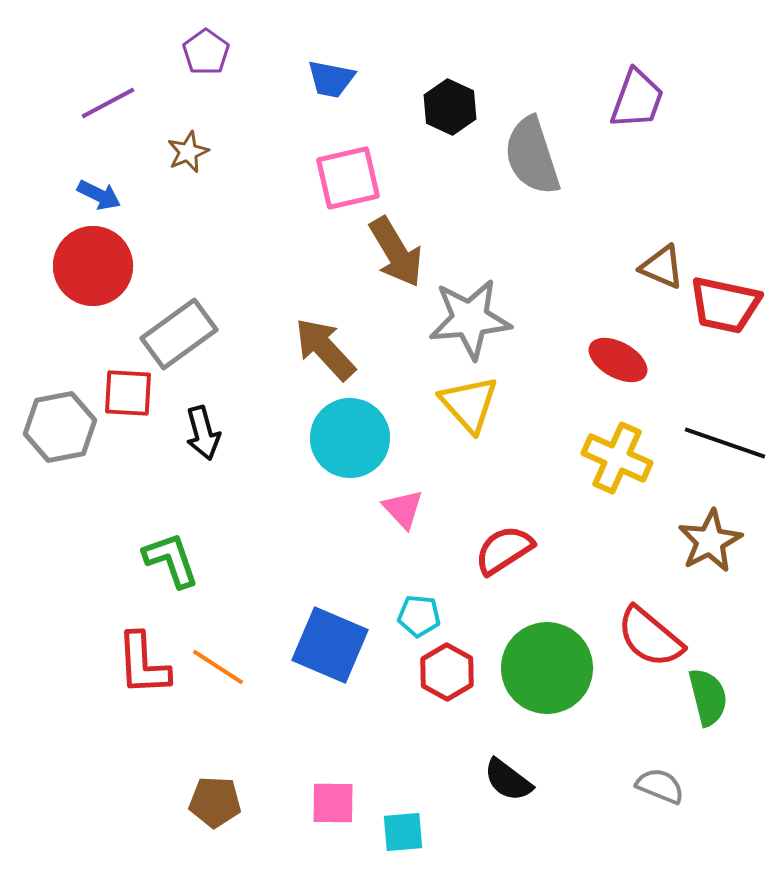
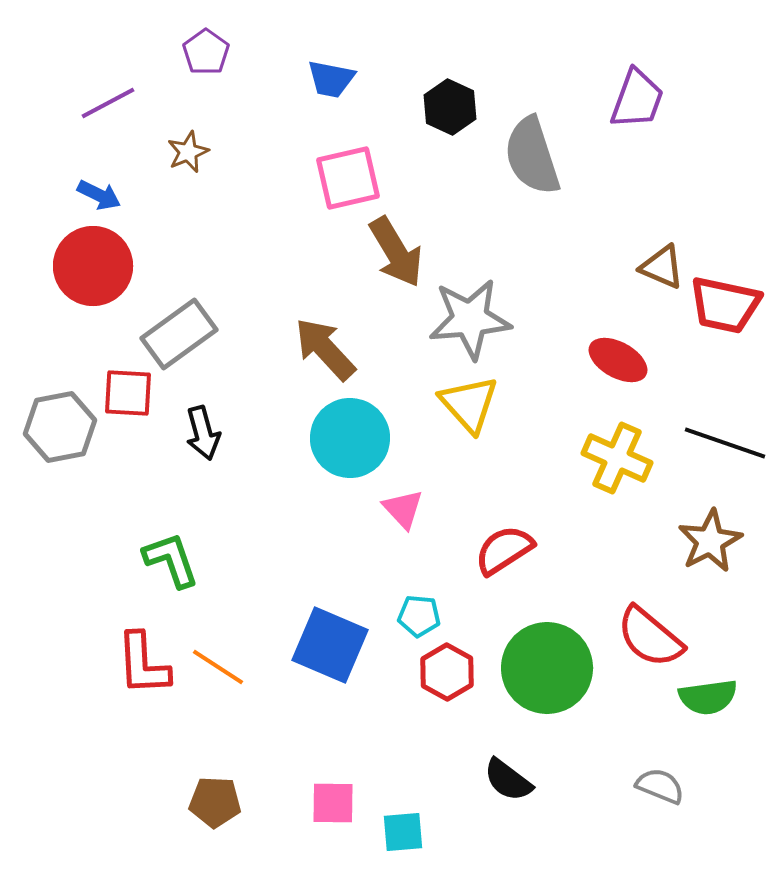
green semicircle at (708, 697): rotated 96 degrees clockwise
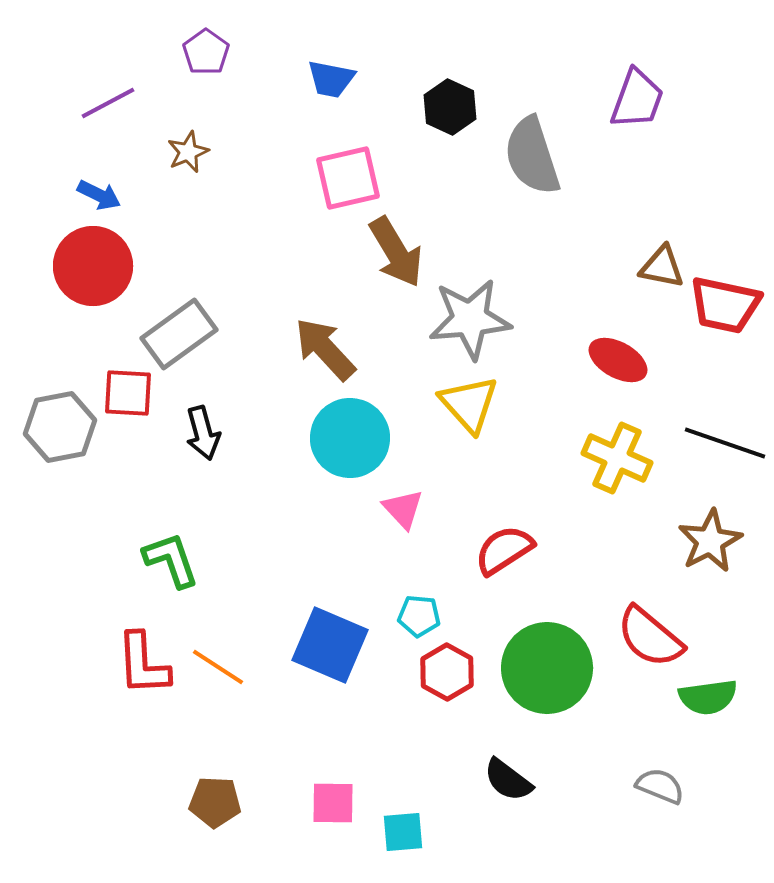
brown triangle at (662, 267): rotated 12 degrees counterclockwise
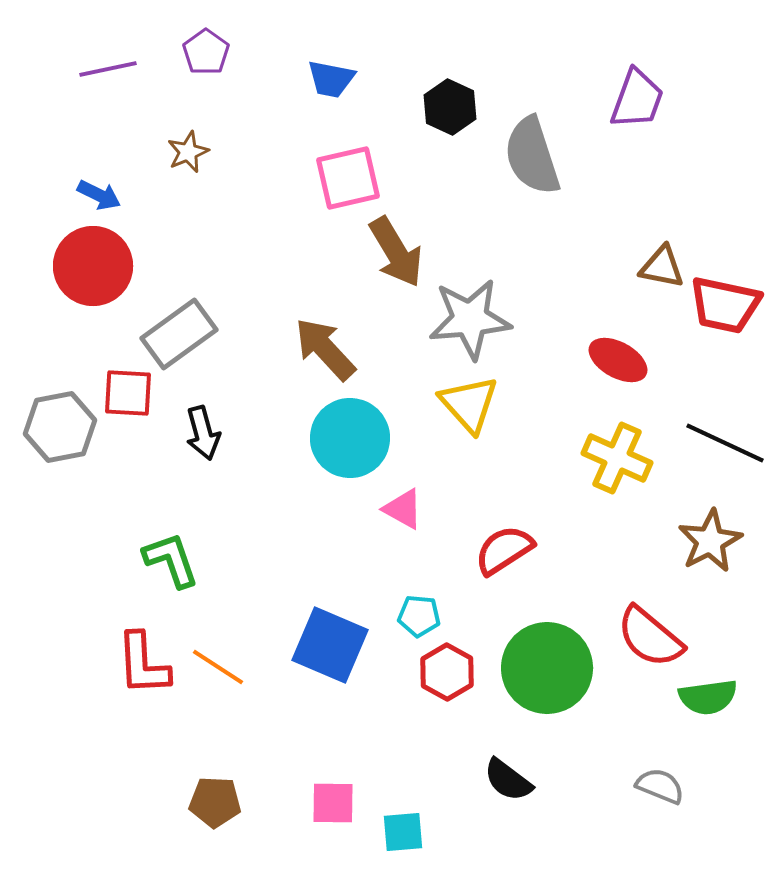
purple line at (108, 103): moved 34 px up; rotated 16 degrees clockwise
black line at (725, 443): rotated 6 degrees clockwise
pink triangle at (403, 509): rotated 18 degrees counterclockwise
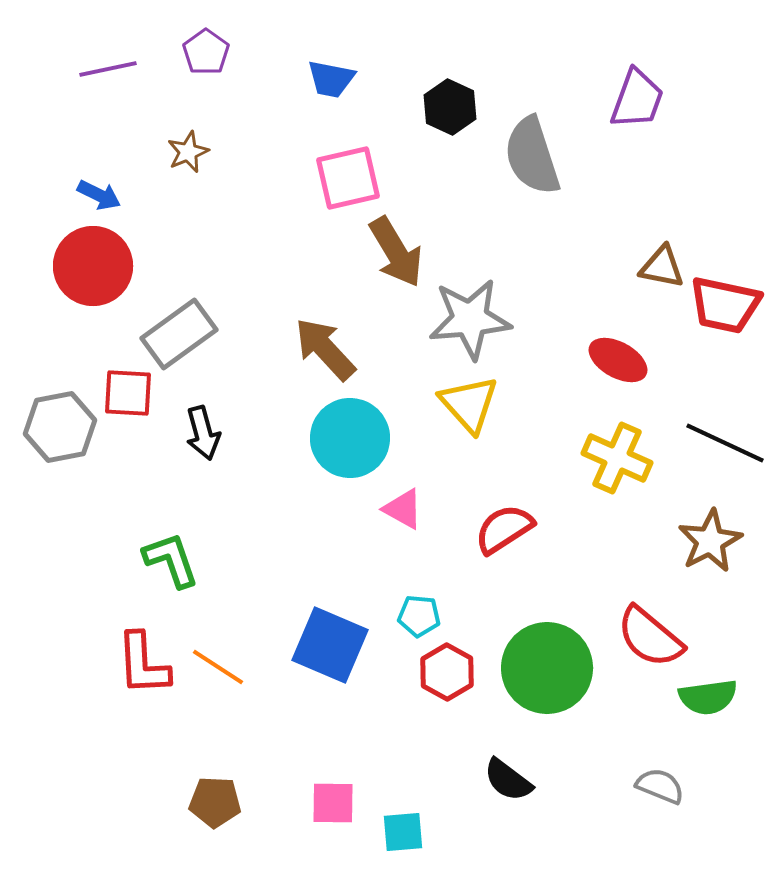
red semicircle at (504, 550): moved 21 px up
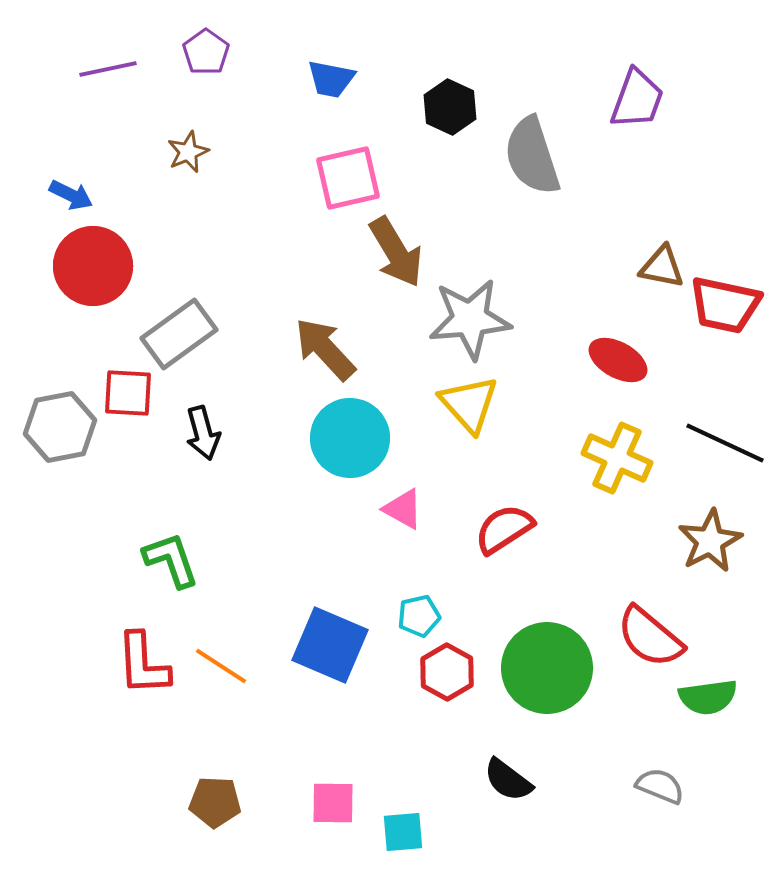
blue arrow at (99, 195): moved 28 px left
cyan pentagon at (419, 616): rotated 18 degrees counterclockwise
orange line at (218, 667): moved 3 px right, 1 px up
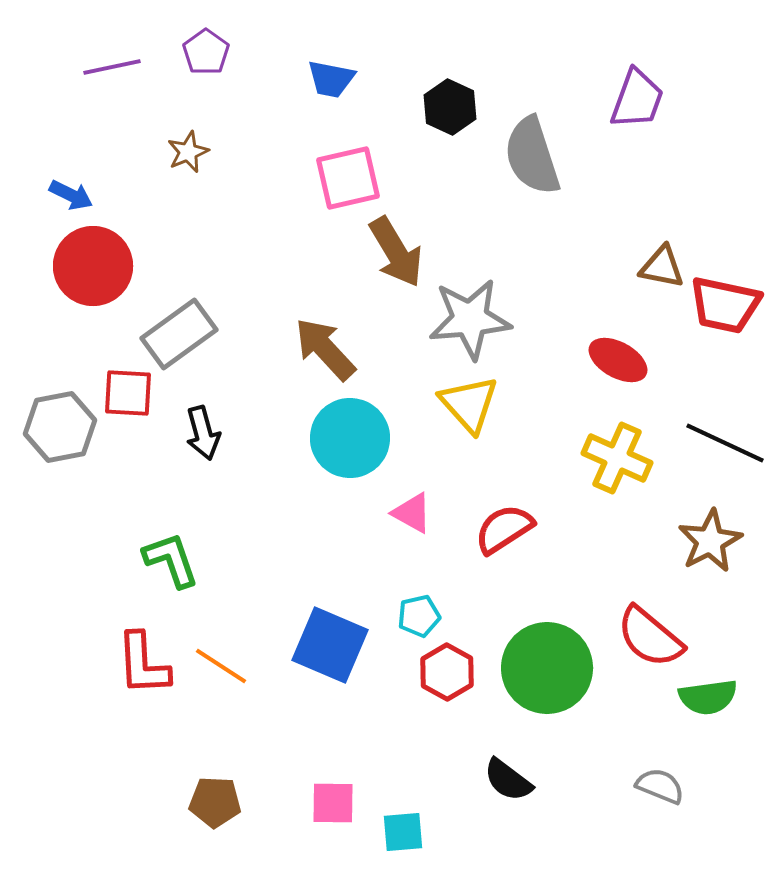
purple line at (108, 69): moved 4 px right, 2 px up
pink triangle at (403, 509): moved 9 px right, 4 px down
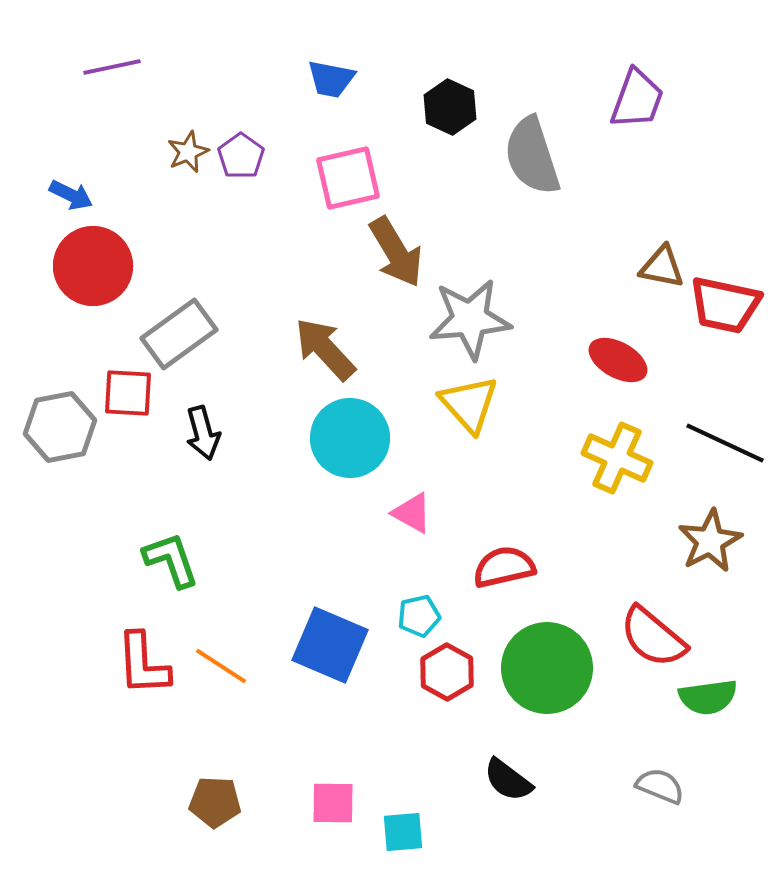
purple pentagon at (206, 52): moved 35 px right, 104 px down
red semicircle at (504, 529): moved 38 px down; rotated 20 degrees clockwise
red semicircle at (650, 637): moved 3 px right
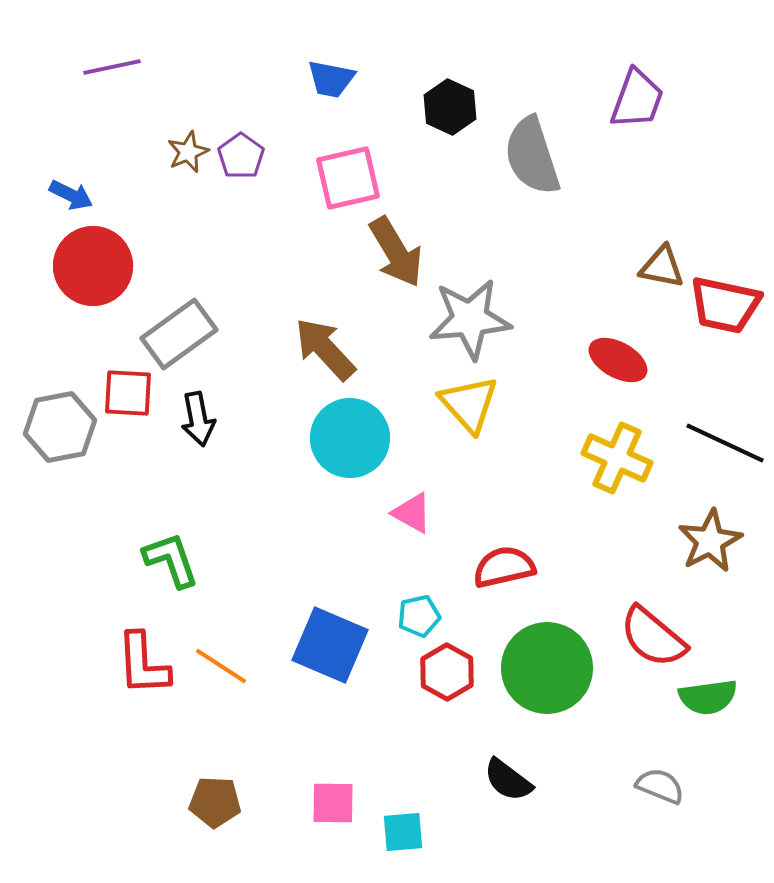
black arrow at (203, 433): moved 5 px left, 14 px up; rotated 4 degrees clockwise
